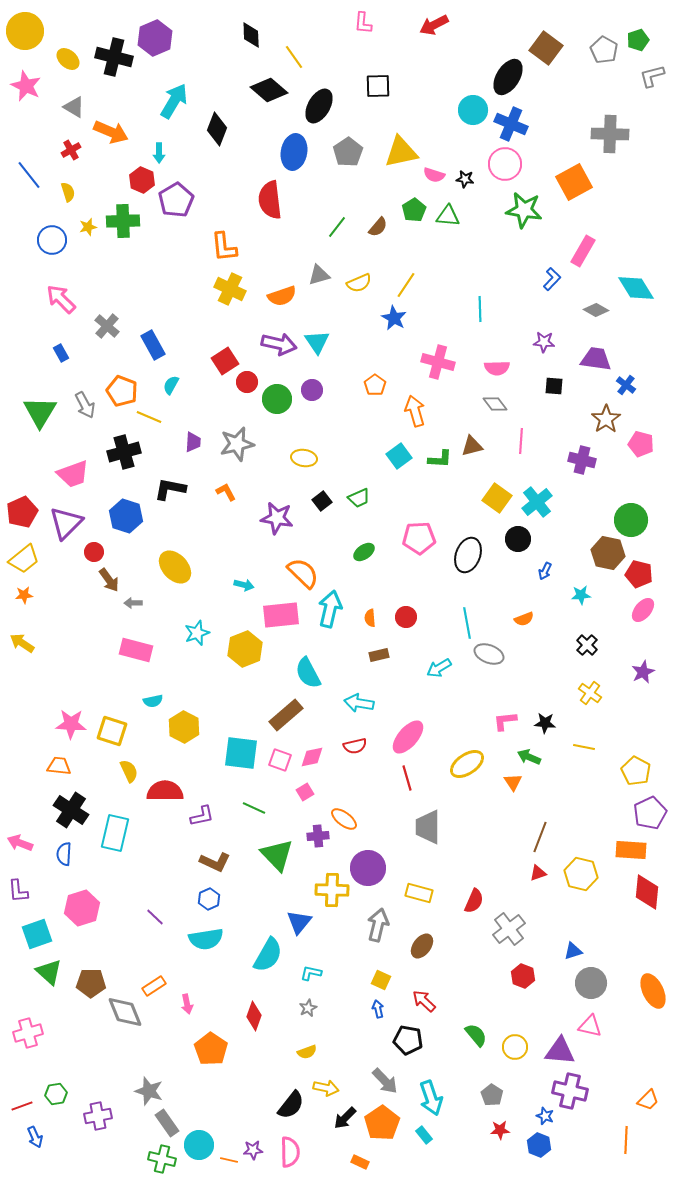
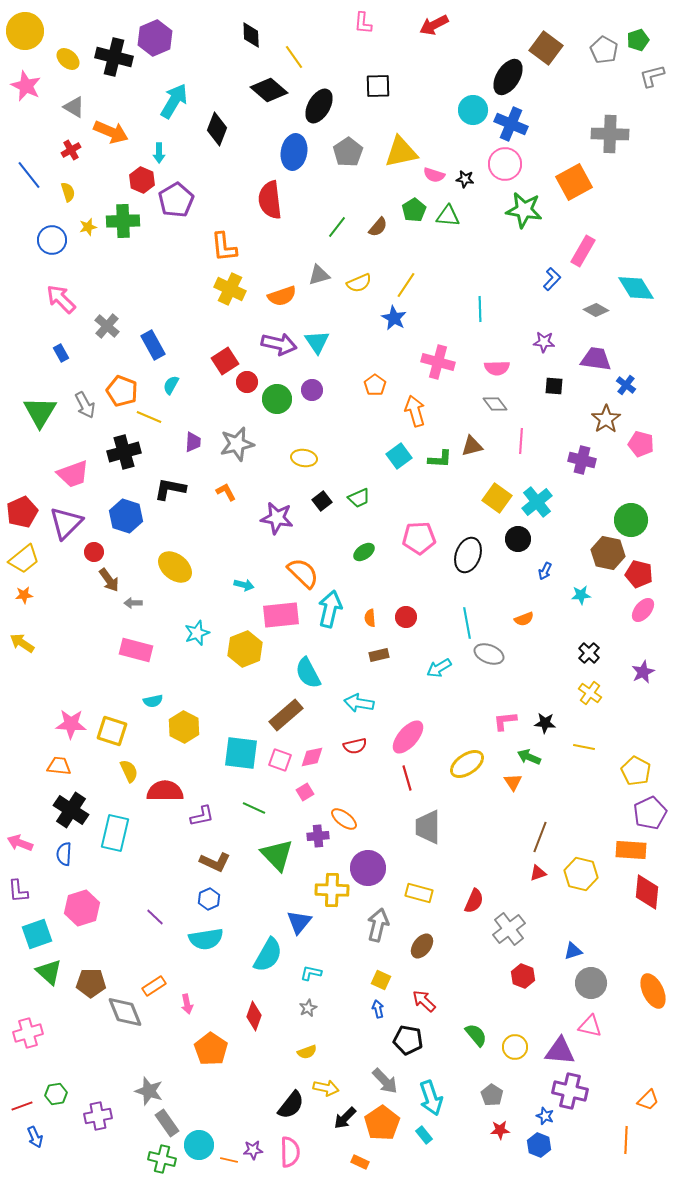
yellow ellipse at (175, 567): rotated 8 degrees counterclockwise
black cross at (587, 645): moved 2 px right, 8 px down
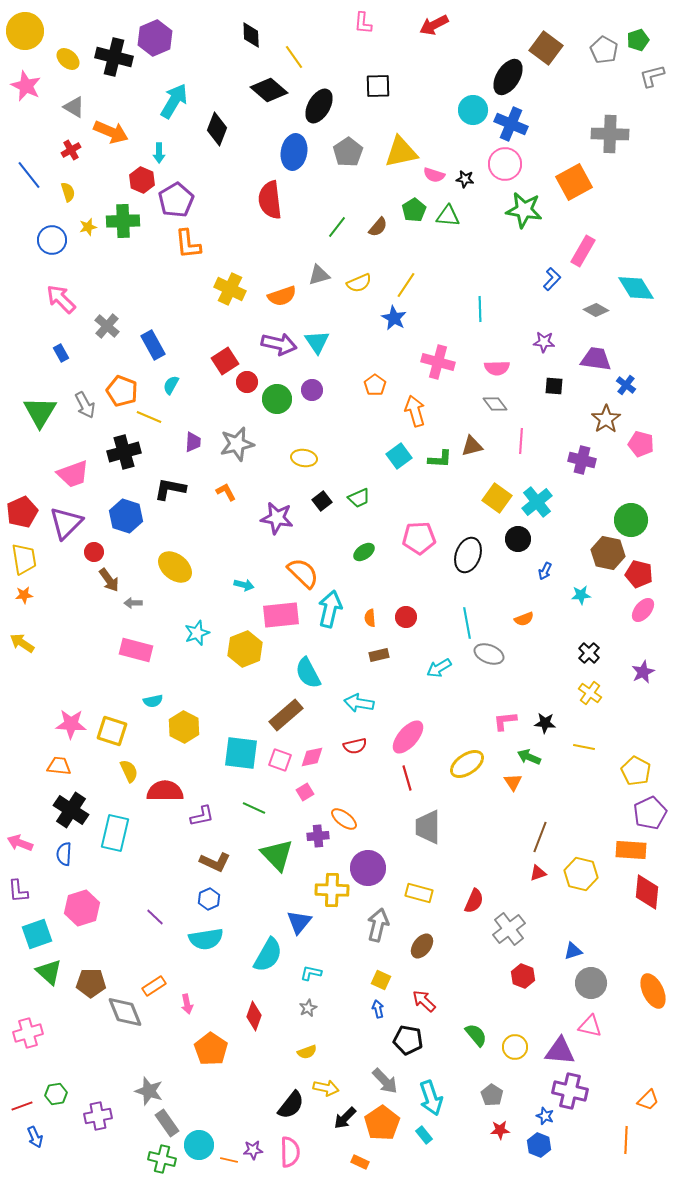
orange L-shape at (224, 247): moved 36 px left, 3 px up
yellow trapezoid at (24, 559): rotated 60 degrees counterclockwise
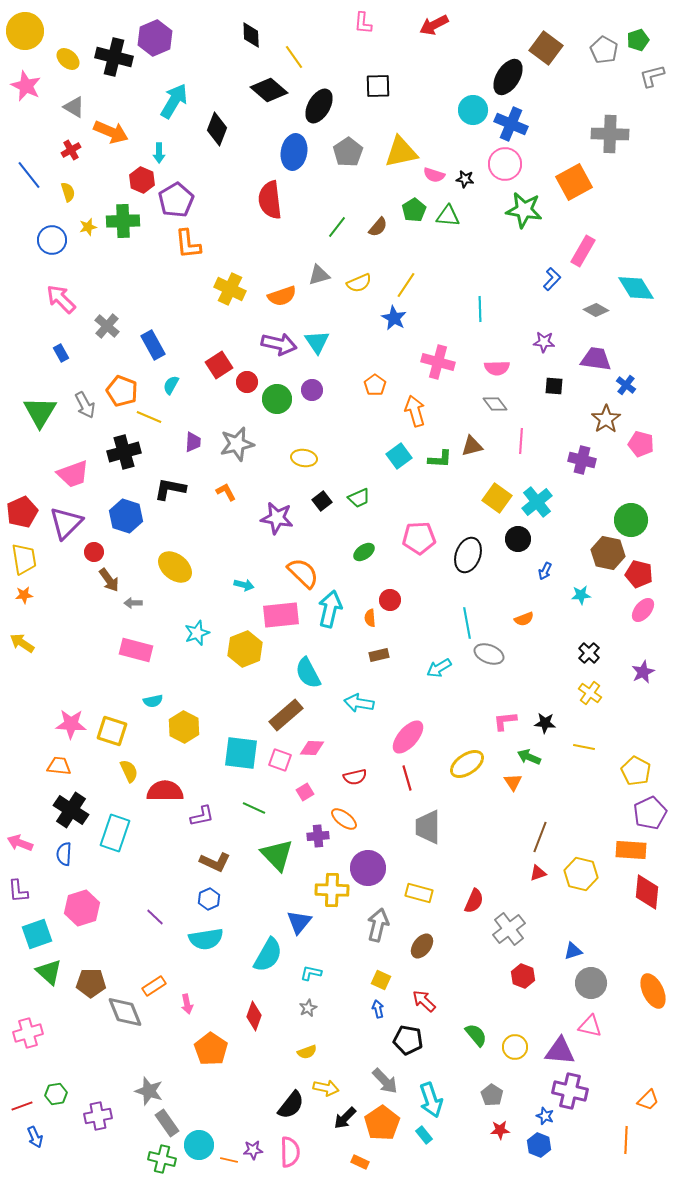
red square at (225, 361): moved 6 px left, 4 px down
red circle at (406, 617): moved 16 px left, 17 px up
red semicircle at (355, 746): moved 31 px down
pink diamond at (312, 757): moved 9 px up; rotated 15 degrees clockwise
cyan rectangle at (115, 833): rotated 6 degrees clockwise
cyan arrow at (431, 1098): moved 2 px down
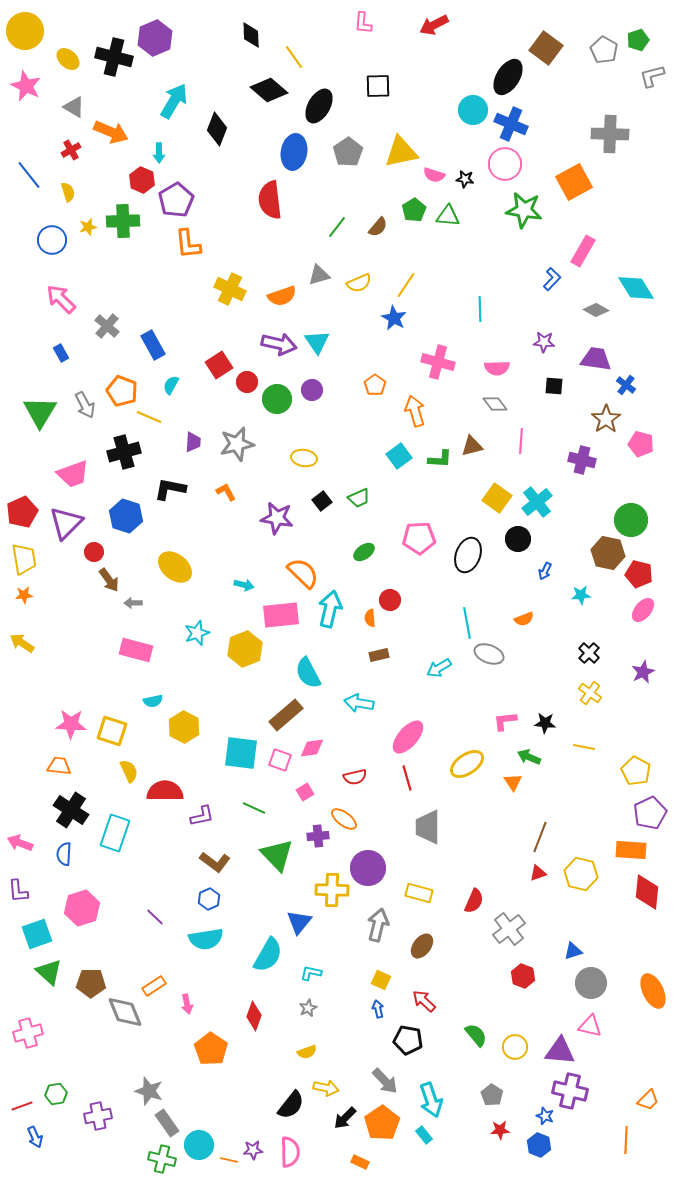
pink diamond at (312, 748): rotated 10 degrees counterclockwise
brown L-shape at (215, 862): rotated 12 degrees clockwise
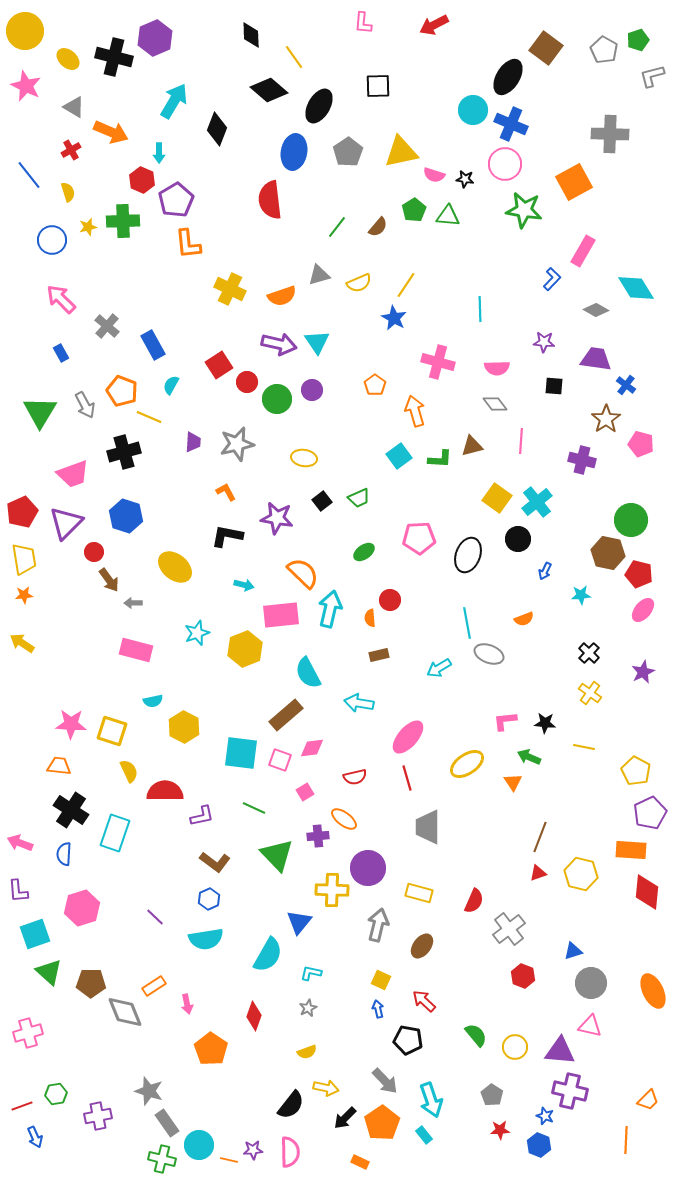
black L-shape at (170, 489): moved 57 px right, 47 px down
cyan square at (37, 934): moved 2 px left
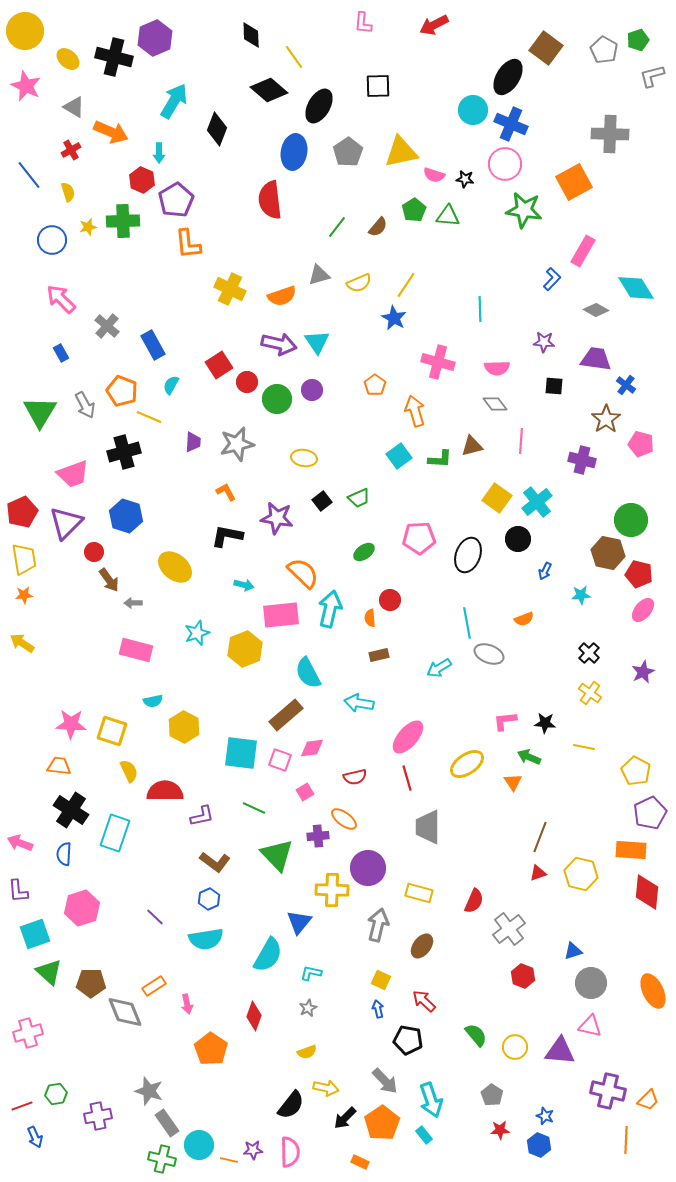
purple cross at (570, 1091): moved 38 px right
